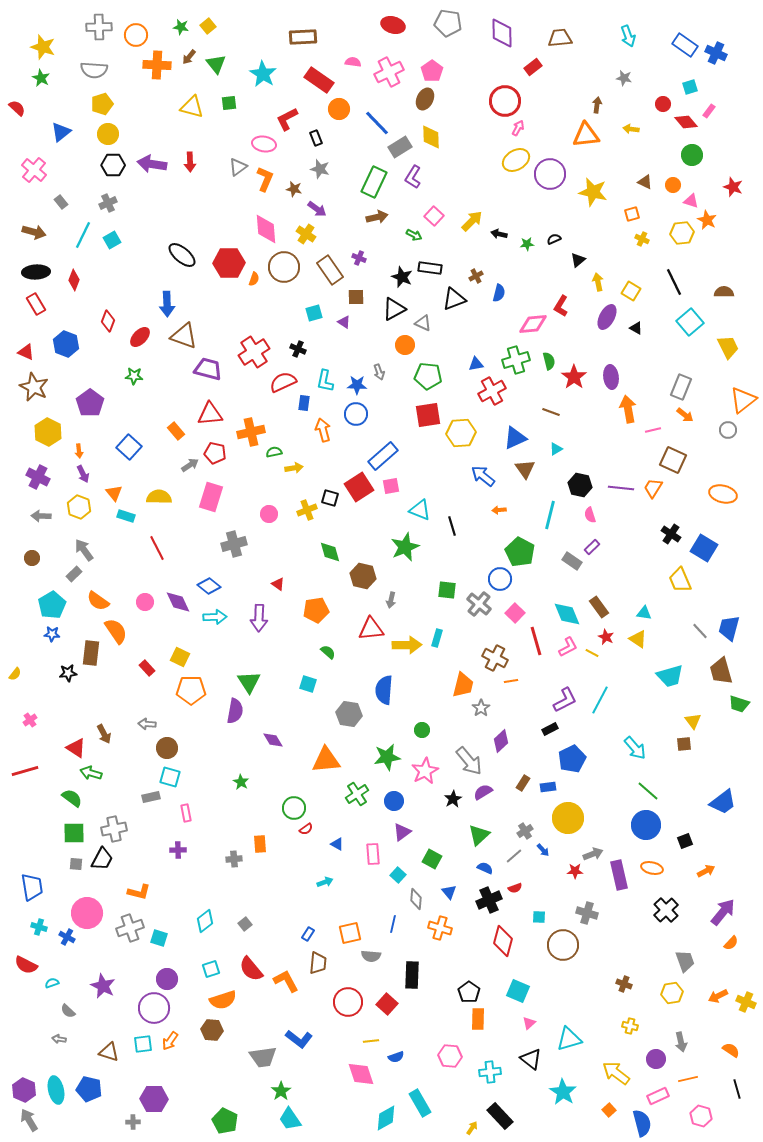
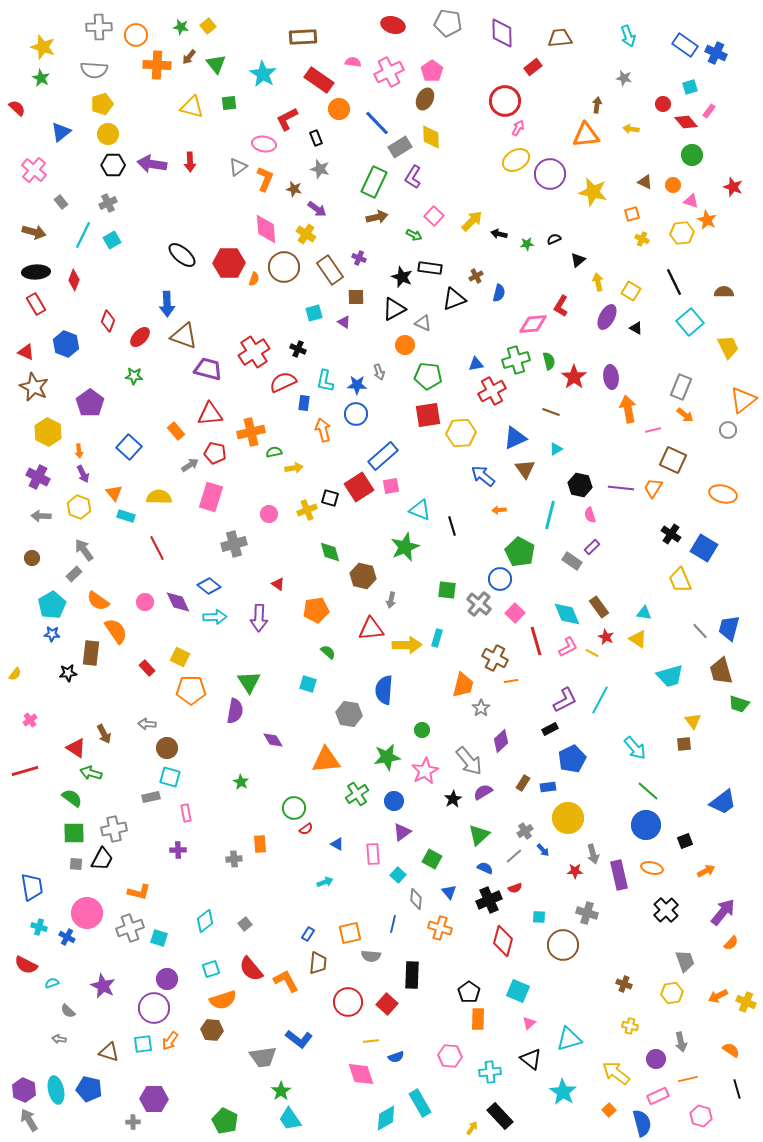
gray arrow at (593, 854): rotated 96 degrees clockwise
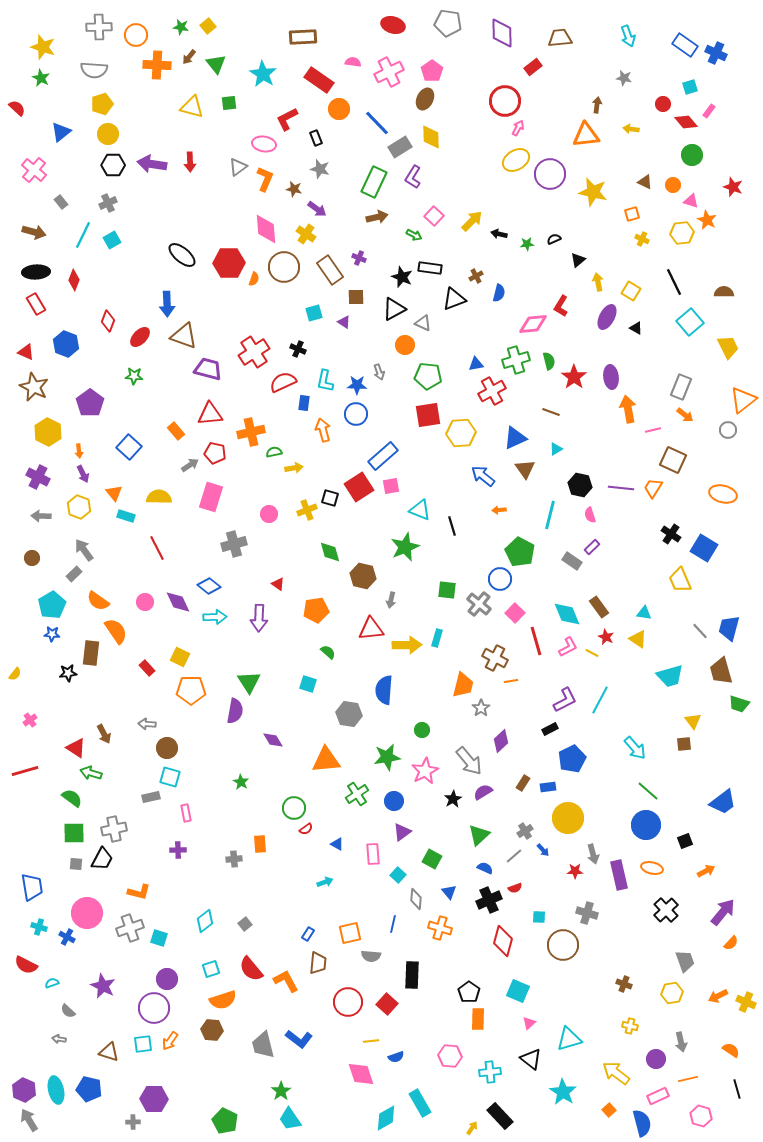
gray trapezoid at (263, 1057): moved 12 px up; rotated 84 degrees clockwise
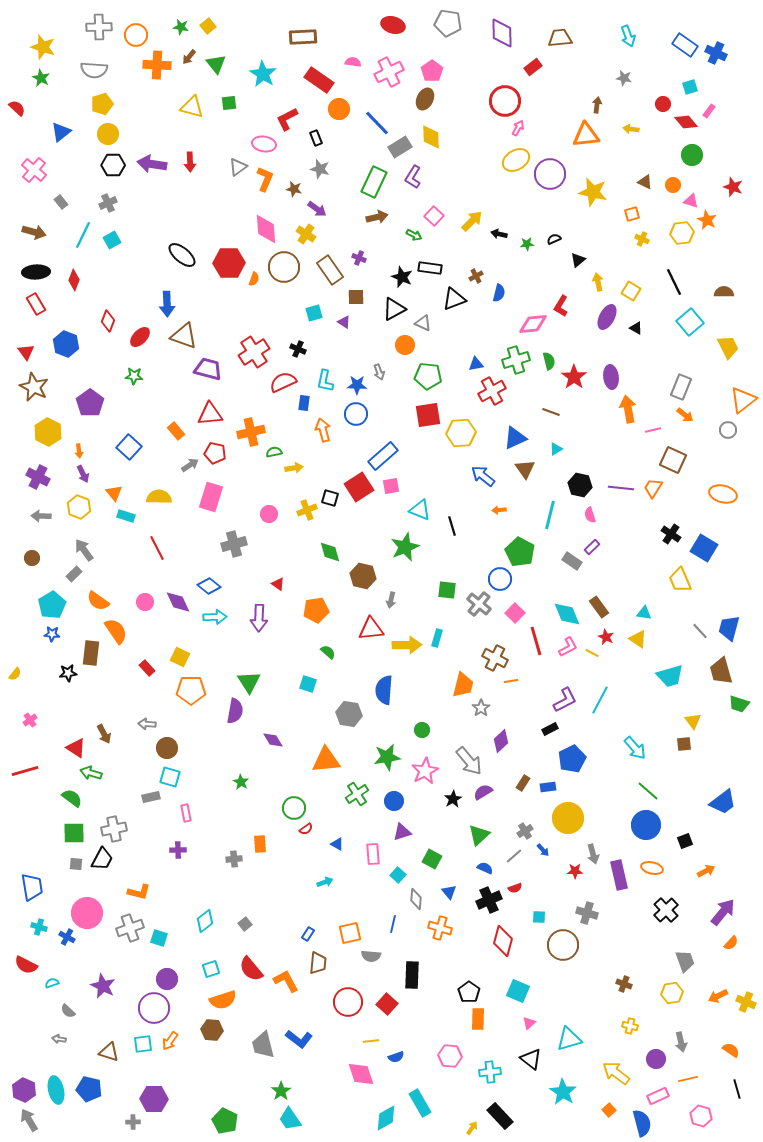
red triangle at (26, 352): rotated 30 degrees clockwise
purple triangle at (402, 832): rotated 18 degrees clockwise
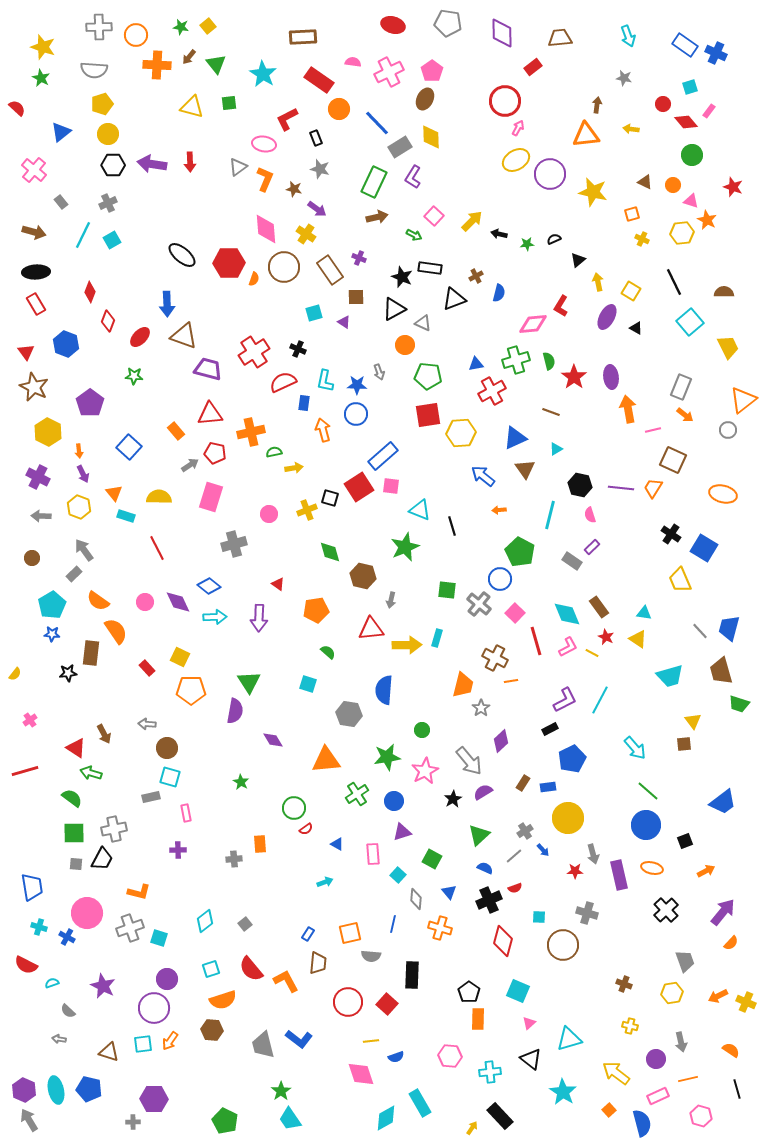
red diamond at (74, 280): moved 16 px right, 12 px down
pink square at (391, 486): rotated 18 degrees clockwise
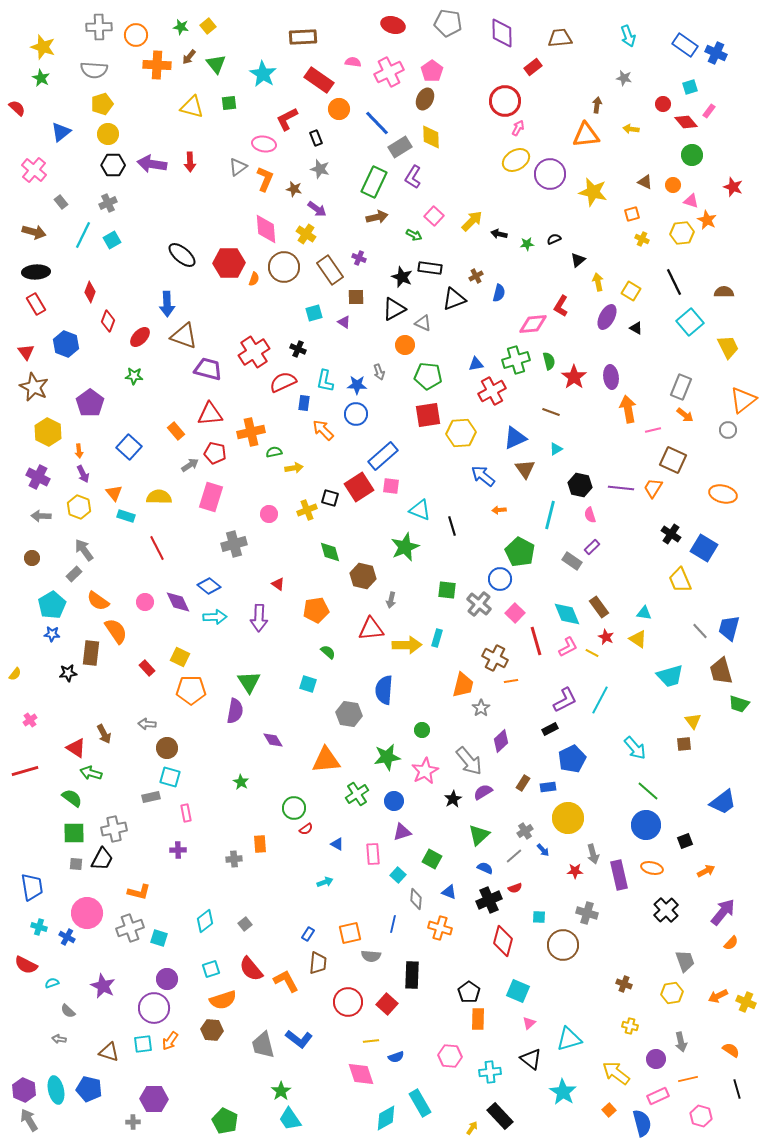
orange arrow at (323, 430): rotated 30 degrees counterclockwise
blue triangle at (449, 892): rotated 28 degrees counterclockwise
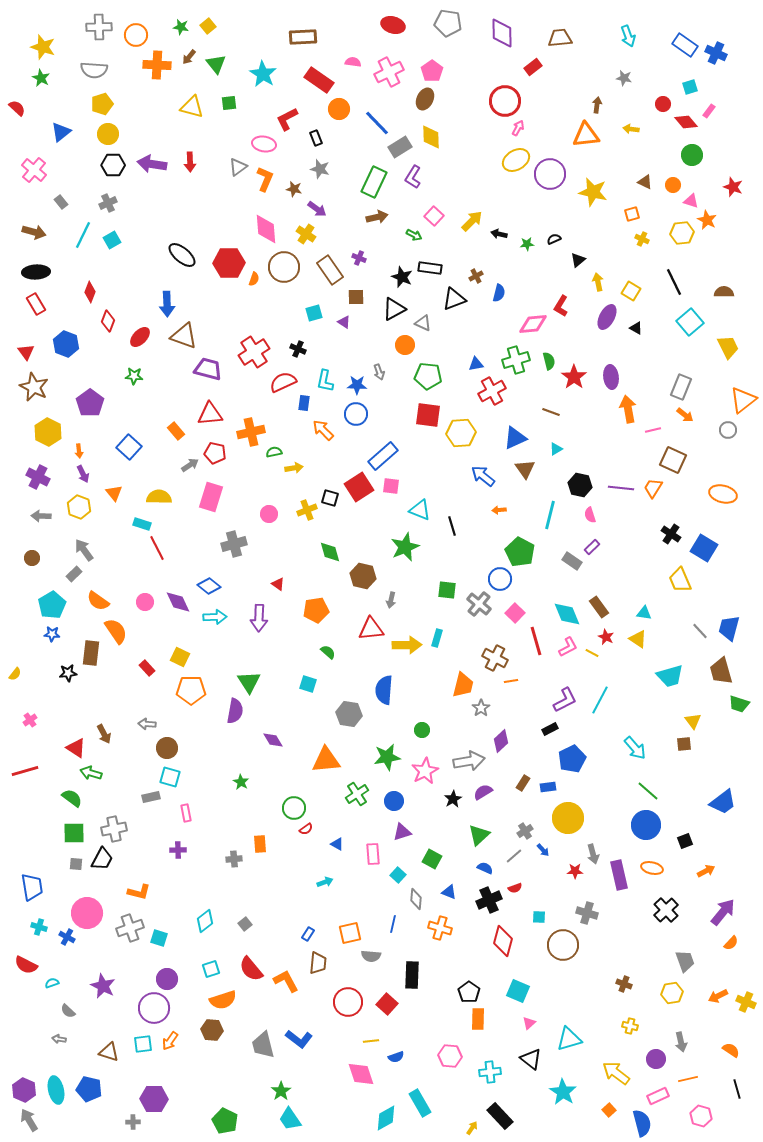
red square at (428, 415): rotated 16 degrees clockwise
cyan rectangle at (126, 516): moved 16 px right, 8 px down
gray arrow at (469, 761): rotated 60 degrees counterclockwise
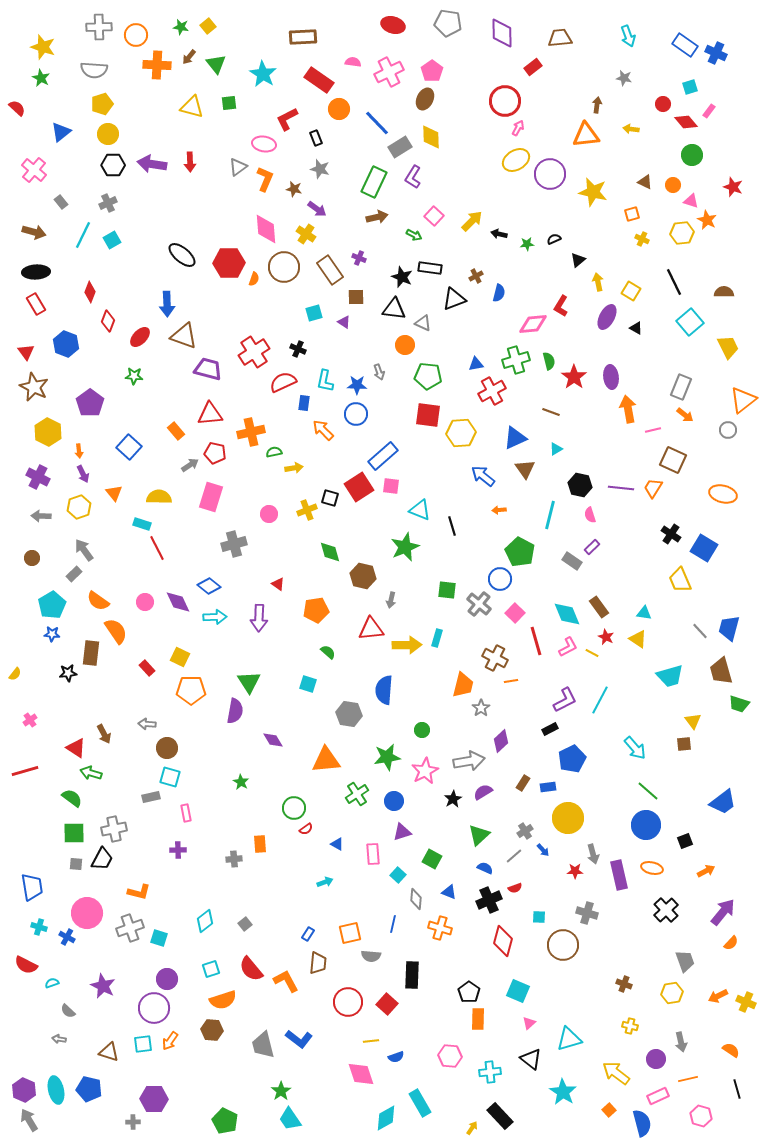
black triangle at (394, 309): rotated 35 degrees clockwise
yellow hexagon at (79, 507): rotated 20 degrees clockwise
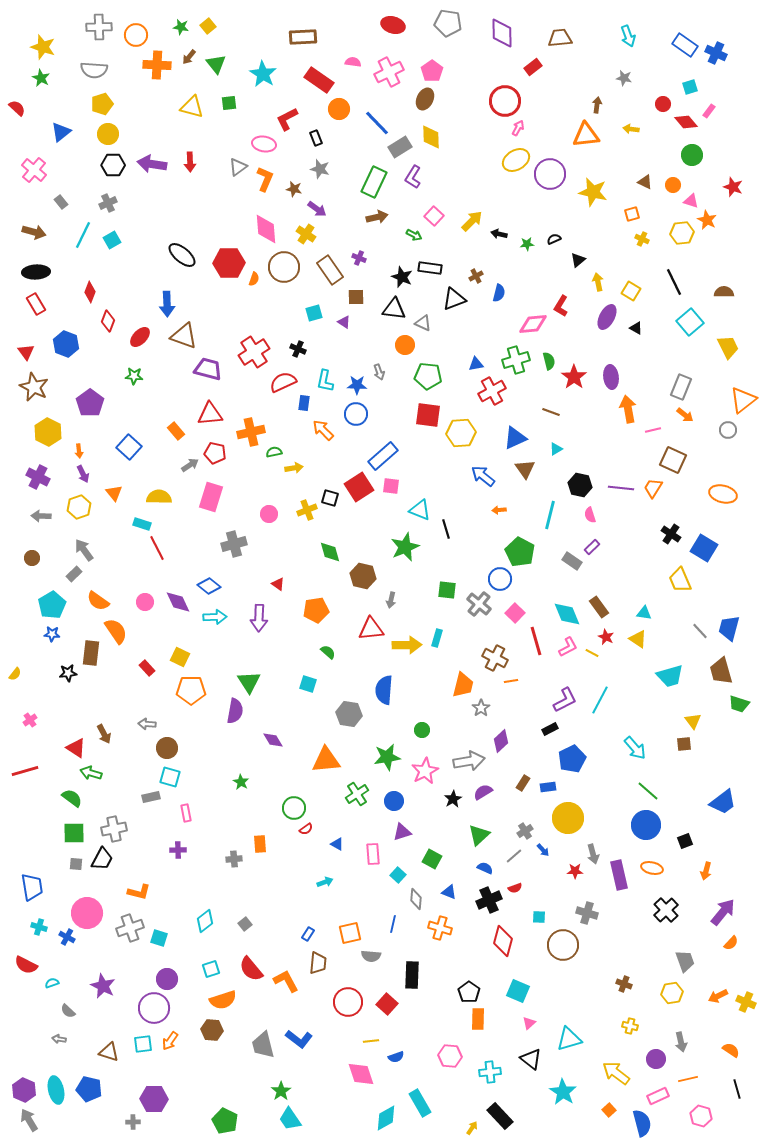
black line at (452, 526): moved 6 px left, 3 px down
orange arrow at (706, 871): rotated 132 degrees clockwise
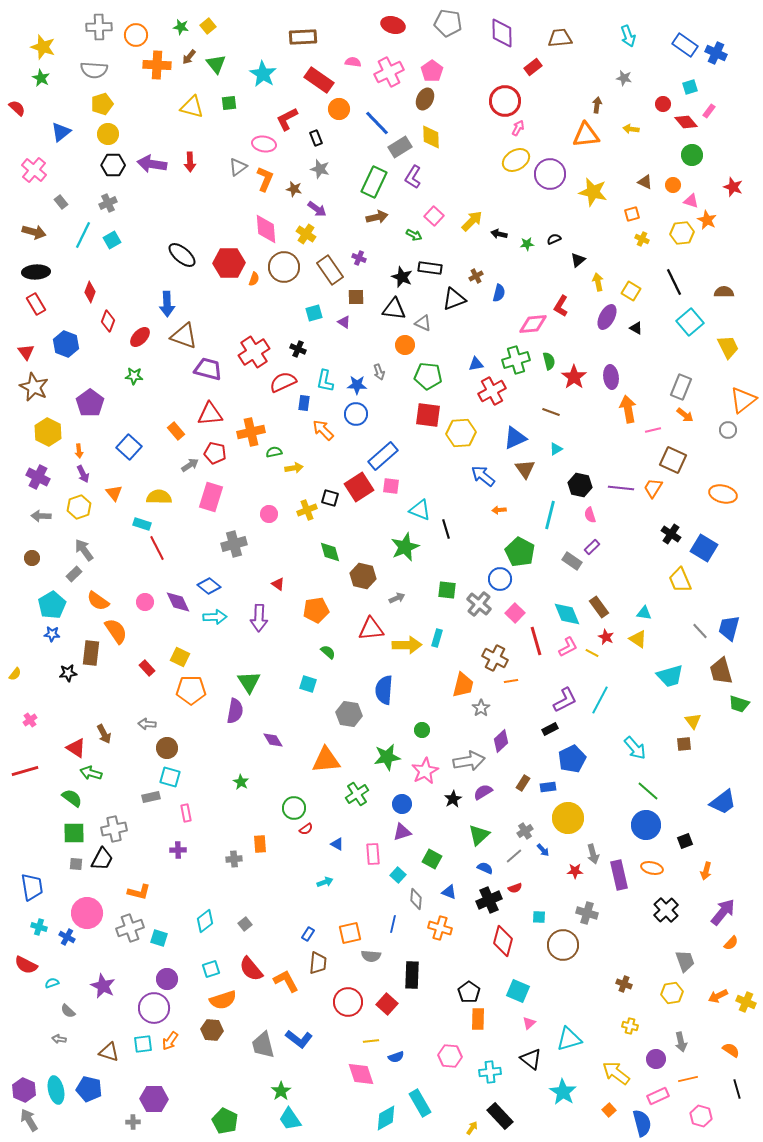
gray arrow at (391, 600): moved 6 px right, 2 px up; rotated 126 degrees counterclockwise
blue circle at (394, 801): moved 8 px right, 3 px down
